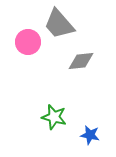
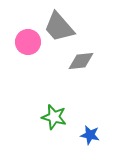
gray trapezoid: moved 3 px down
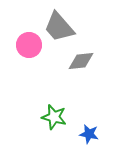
pink circle: moved 1 px right, 3 px down
blue star: moved 1 px left, 1 px up
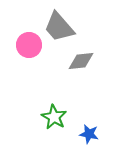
green star: rotated 15 degrees clockwise
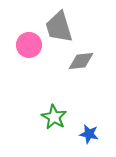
gray trapezoid: rotated 24 degrees clockwise
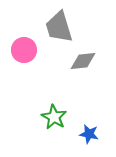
pink circle: moved 5 px left, 5 px down
gray diamond: moved 2 px right
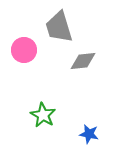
green star: moved 11 px left, 2 px up
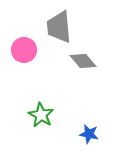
gray trapezoid: rotated 12 degrees clockwise
gray diamond: rotated 56 degrees clockwise
green star: moved 2 px left
